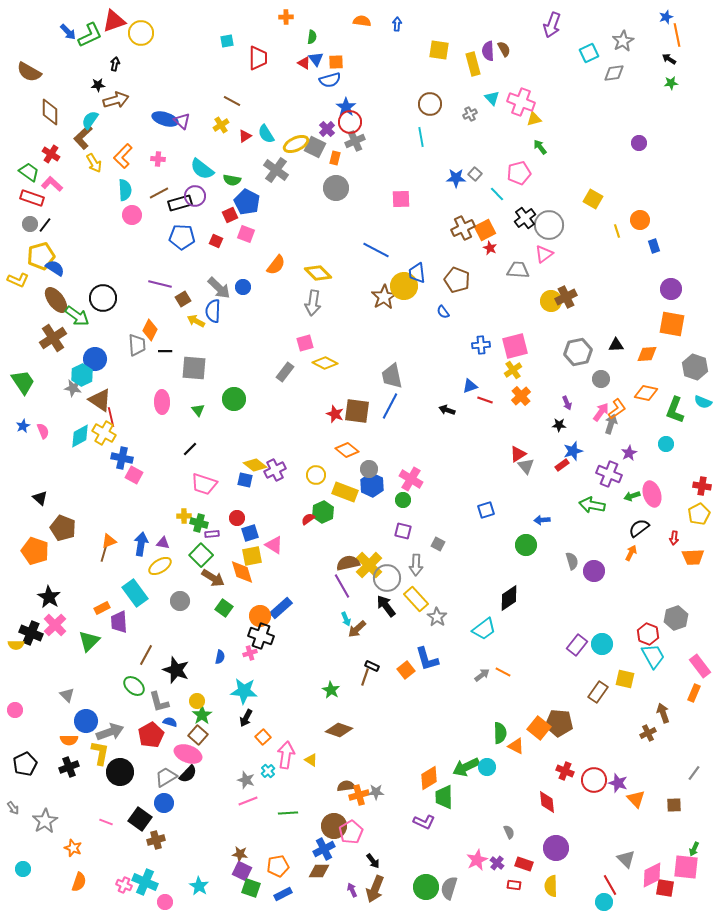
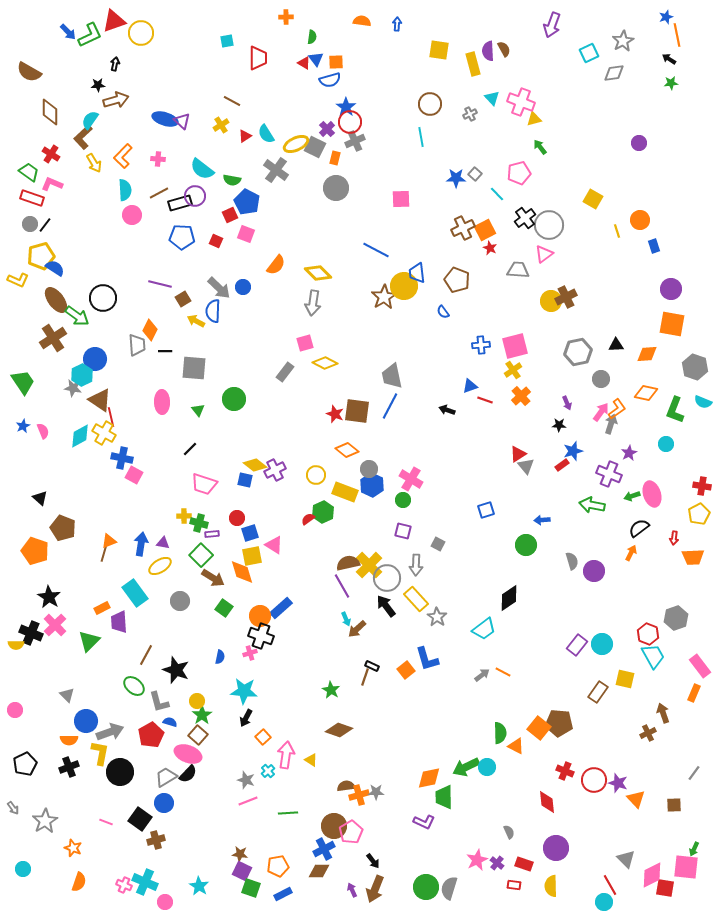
pink L-shape at (52, 184): rotated 20 degrees counterclockwise
orange diamond at (429, 778): rotated 20 degrees clockwise
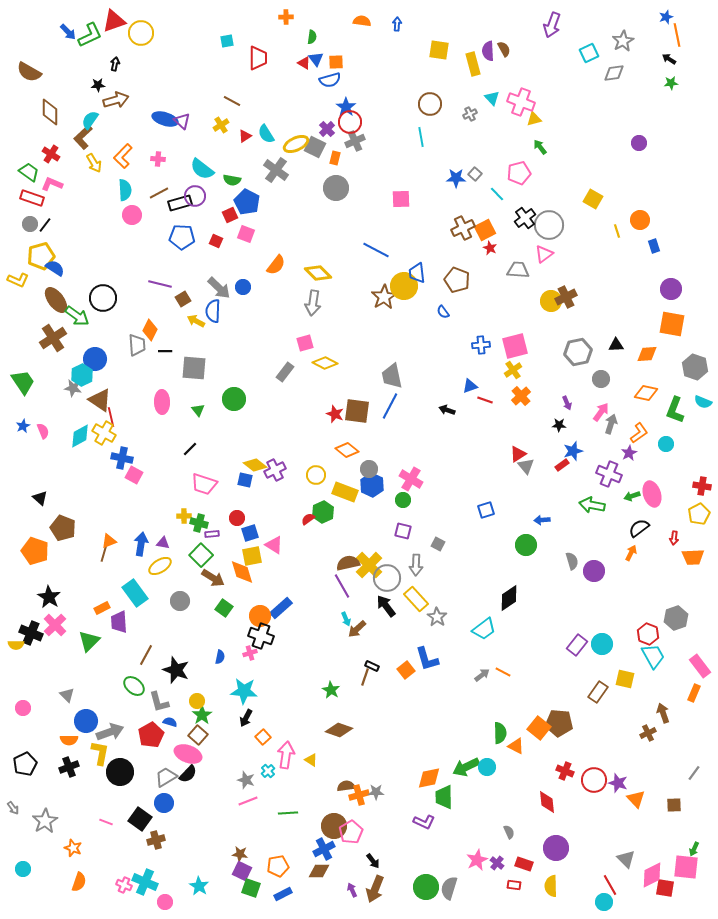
orange L-shape at (617, 409): moved 22 px right, 24 px down
pink circle at (15, 710): moved 8 px right, 2 px up
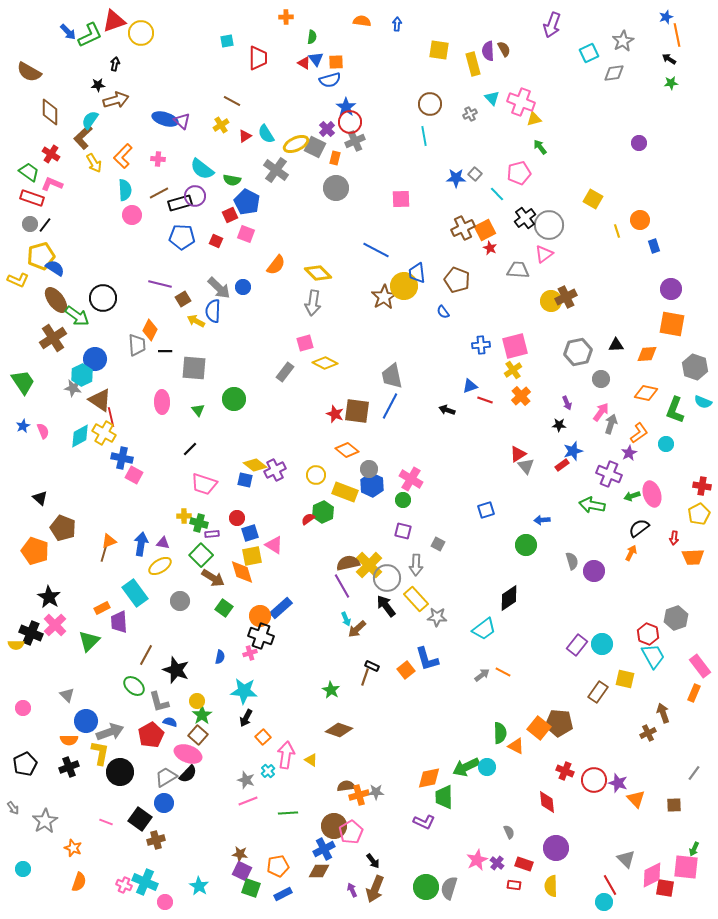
cyan line at (421, 137): moved 3 px right, 1 px up
gray star at (437, 617): rotated 30 degrees counterclockwise
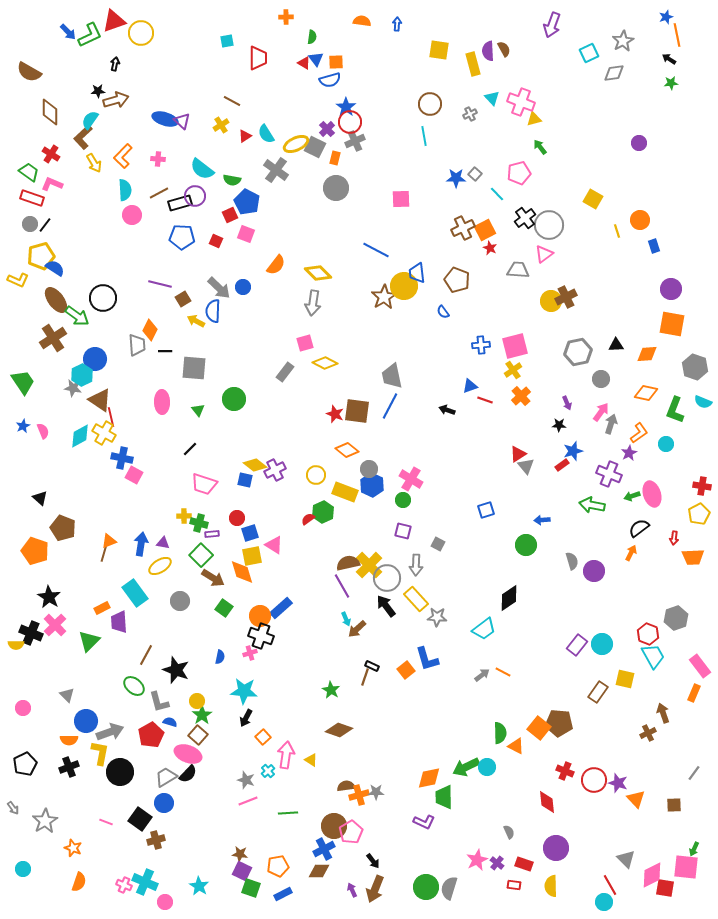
black star at (98, 85): moved 6 px down
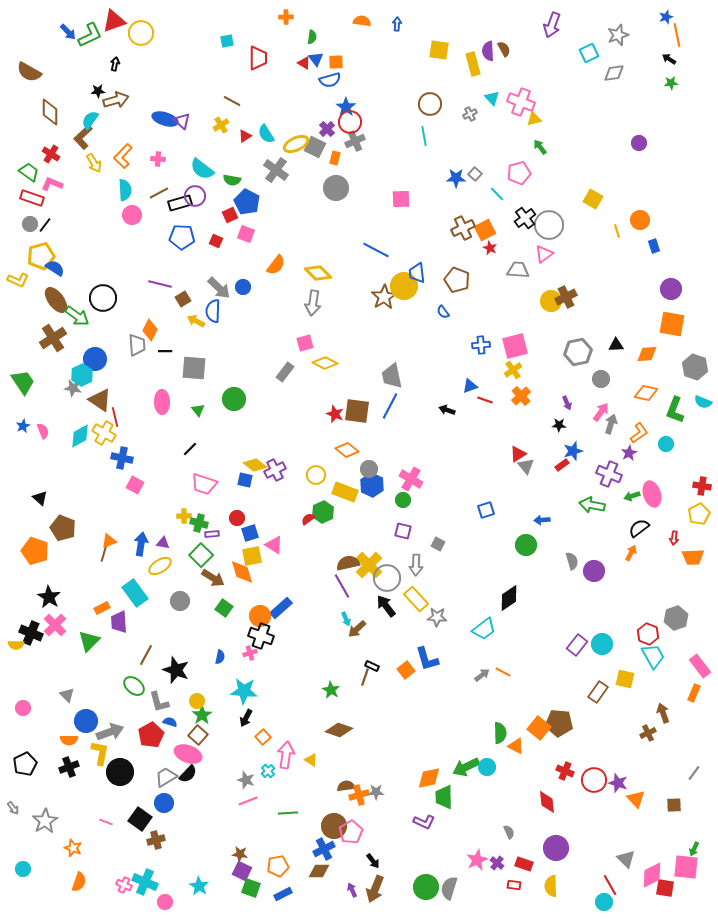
gray star at (623, 41): moved 5 px left, 6 px up; rotated 10 degrees clockwise
red line at (111, 417): moved 4 px right
pink square at (134, 475): moved 1 px right, 10 px down
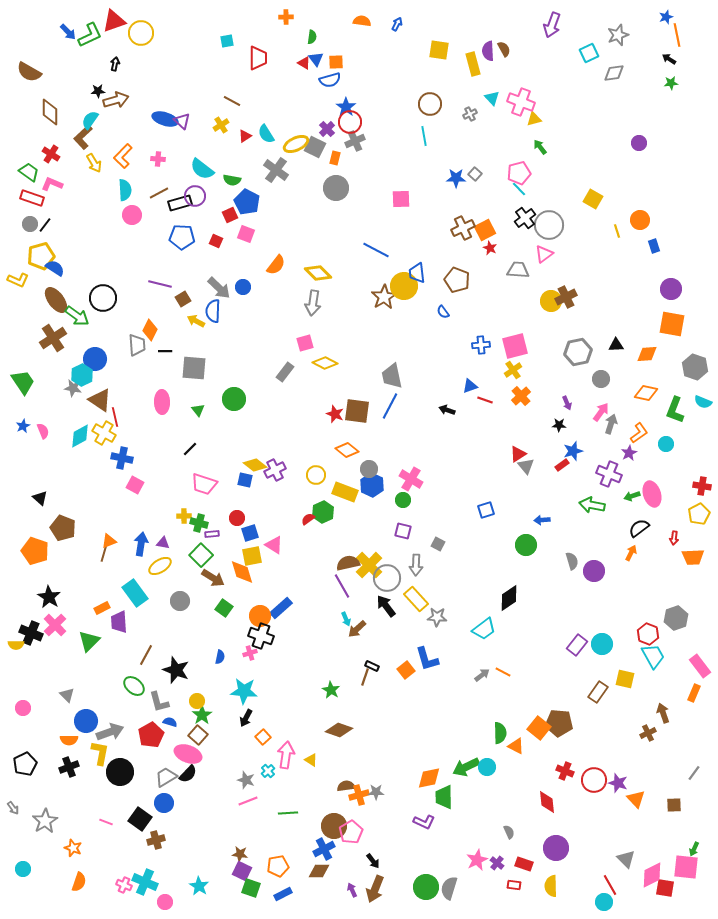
blue arrow at (397, 24): rotated 24 degrees clockwise
cyan line at (497, 194): moved 22 px right, 5 px up
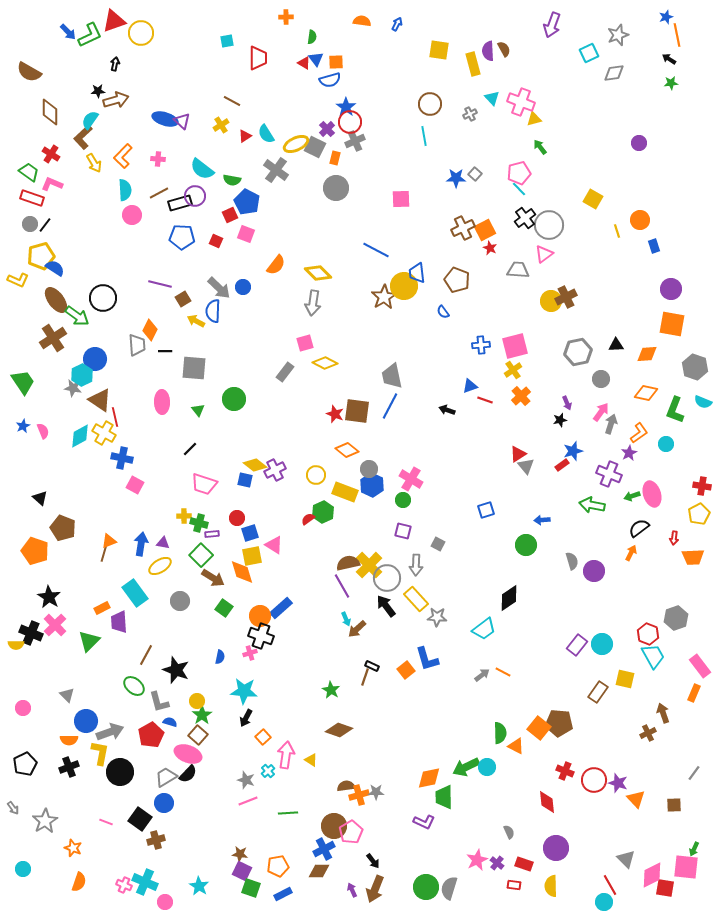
black star at (559, 425): moved 1 px right, 5 px up; rotated 16 degrees counterclockwise
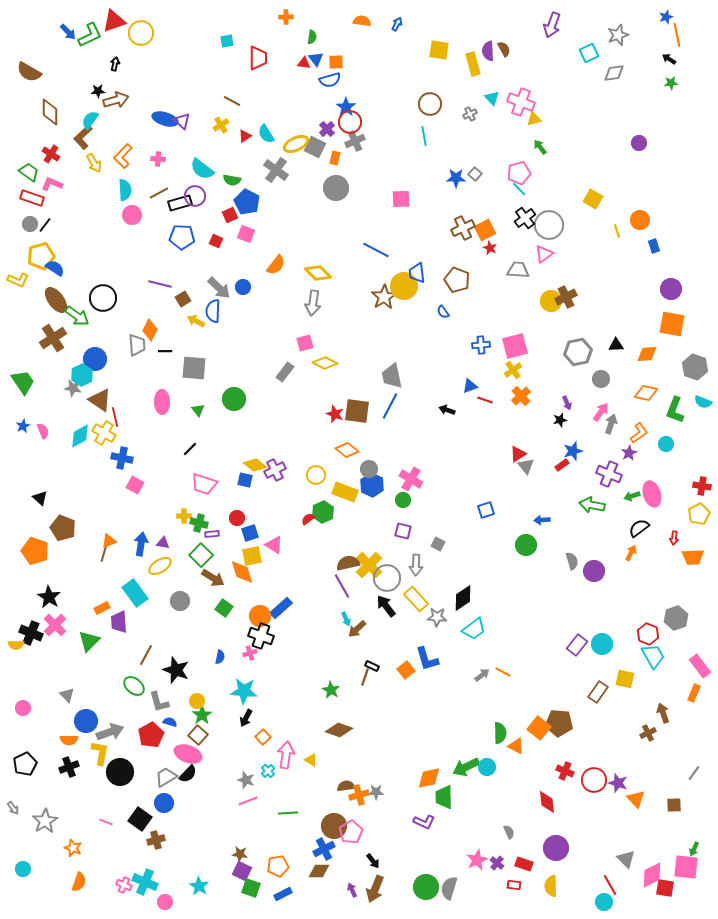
red triangle at (304, 63): rotated 24 degrees counterclockwise
black diamond at (509, 598): moved 46 px left
cyan trapezoid at (484, 629): moved 10 px left
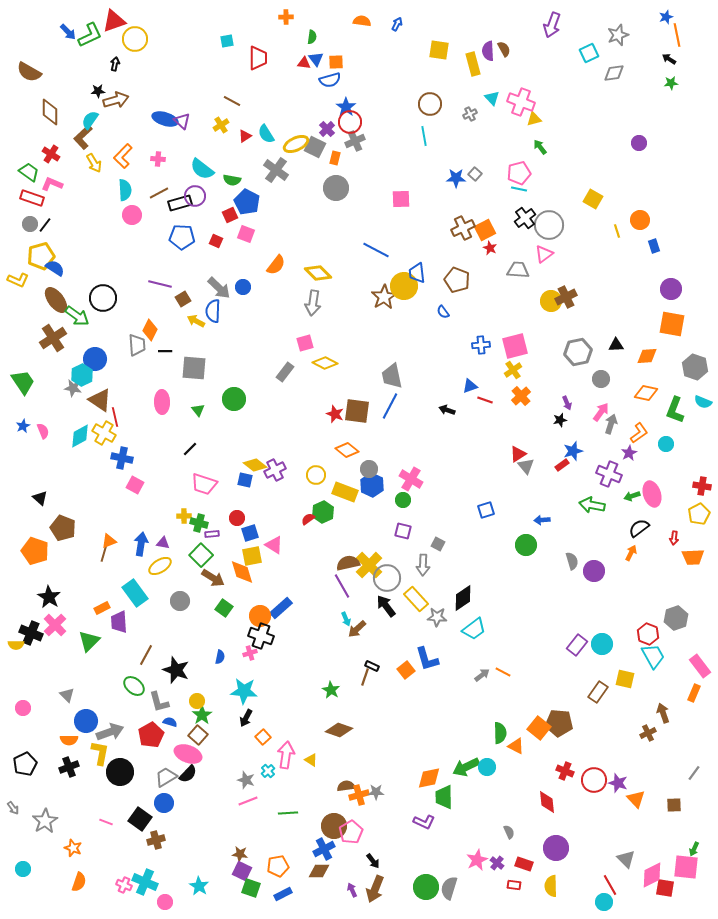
yellow circle at (141, 33): moved 6 px left, 6 px down
cyan line at (519, 189): rotated 35 degrees counterclockwise
orange diamond at (647, 354): moved 2 px down
gray arrow at (416, 565): moved 7 px right
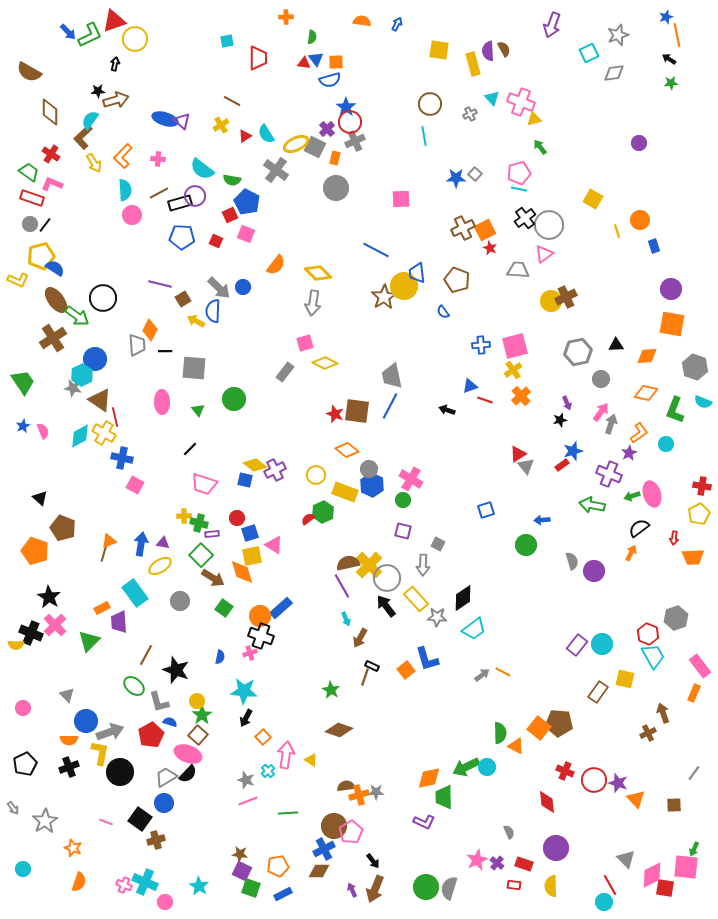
brown arrow at (357, 629): moved 3 px right, 9 px down; rotated 18 degrees counterclockwise
